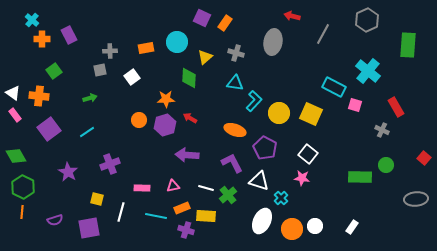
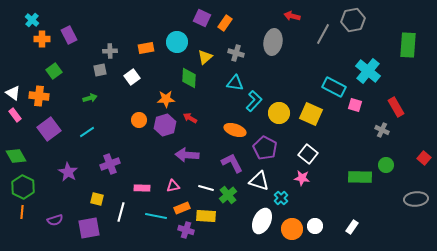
gray hexagon at (367, 20): moved 14 px left; rotated 15 degrees clockwise
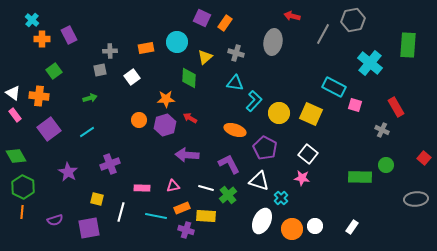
cyan cross at (368, 71): moved 2 px right, 8 px up
purple L-shape at (232, 163): moved 3 px left, 1 px down
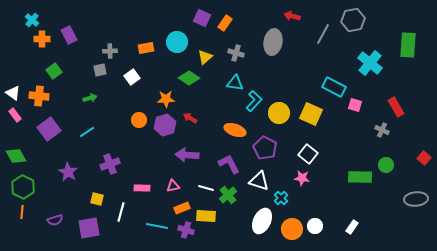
green diamond at (189, 78): rotated 60 degrees counterclockwise
cyan line at (156, 216): moved 1 px right, 10 px down
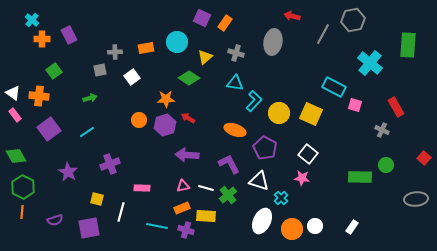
gray cross at (110, 51): moved 5 px right, 1 px down
red arrow at (190, 118): moved 2 px left
pink triangle at (173, 186): moved 10 px right
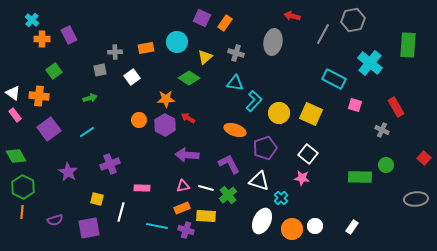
cyan rectangle at (334, 87): moved 8 px up
purple hexagon at (165, 125): rotated 15 degrees counterclockwise
purple pentagon at (265, 148): rotated 25 degrees clockwise
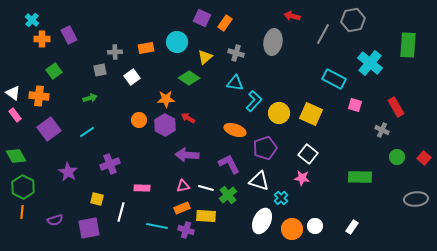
green circle at (386, 165): moved 11 px right, 8 px up
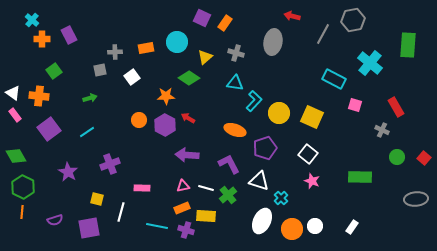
orange star at (166, 99): moved 3 px up
yellow square at (311, 114): moved 1 px right, 3 px down
pink star at (302, 178): moved 10 px right, 3 px down; rotated 14 degrees clockwise
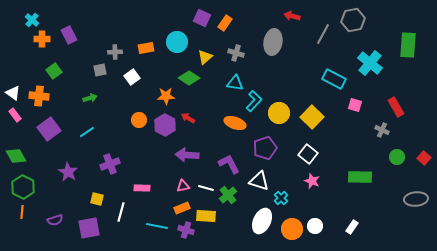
yellow square at (312, 117): rotated 20 degrees clockwise
orange ellipse at (235, 130): moved 7 px up
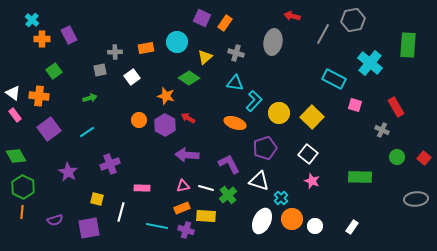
orange star at (166, 96): rotated 18 degrees clockwise
orange circle at (292, 229): moved 10 px up
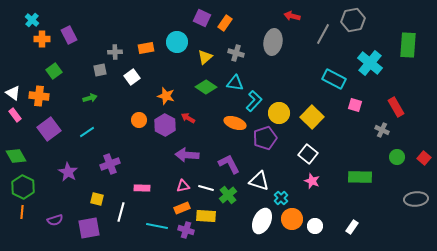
green diamond at (189, 78): moved 17 px right, 9 px down
purple pentagon at (265, 148): moved 10 px up
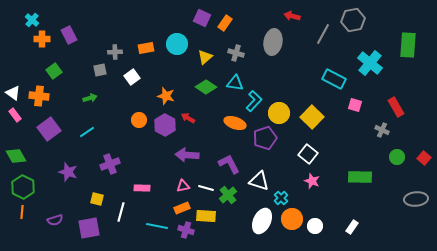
cyan circle at (177, 42): moved 2 px down
purple star at (68, 172): rotated 12 degrees counterclockwise
